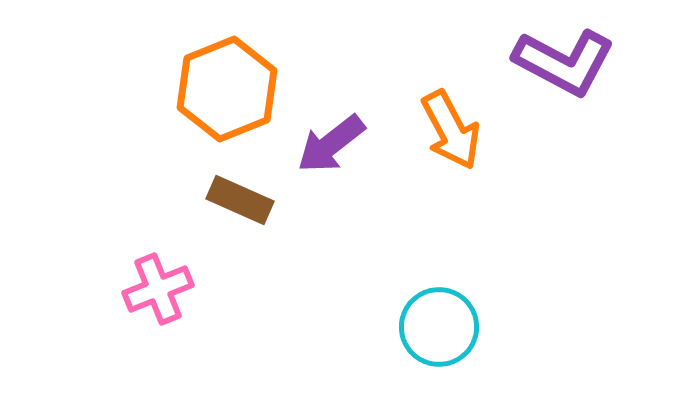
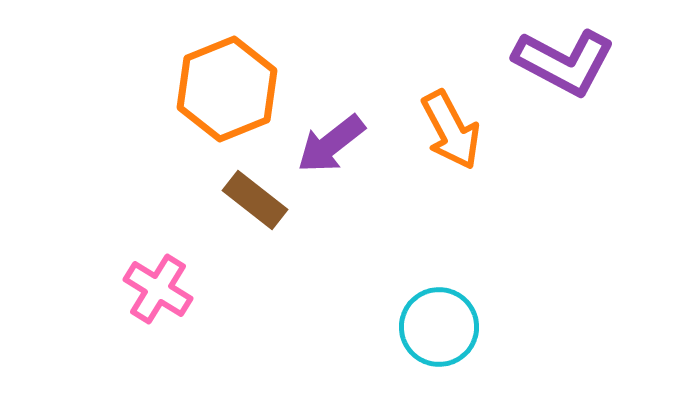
brown rectangle: moved 15 px right; rotated 14 degrees clockwise
pink cross: rotated 36 degrees counterclockwise
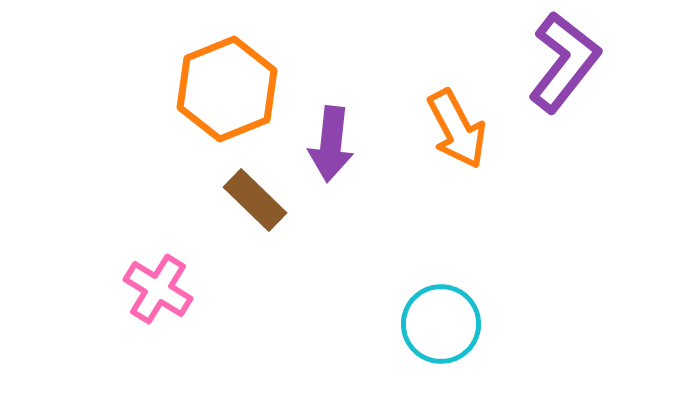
purple L-shape: rotated 80 degrees counterclockwise
orange arrow: moved 6 px right, 1 px up
purple arrow: rotated 46 degrees counterclockwise
brown rectangle: rotated 6 degrees clockwise
cyan circle: moved 2 px right, 3 px up
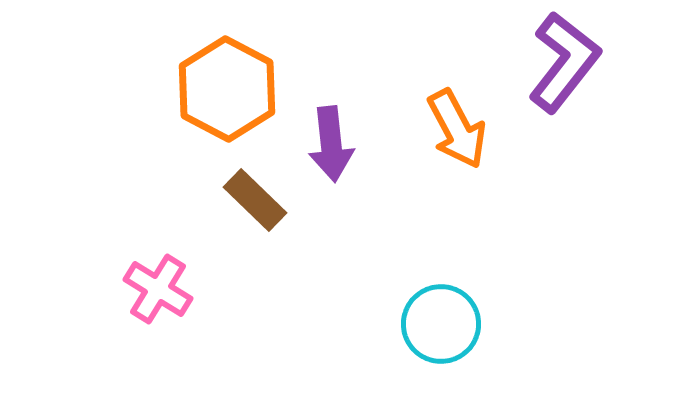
orange hexagon: rotated 10 degrees counterclockwise
purple arrow: rotated 12 degrees counterclockwise
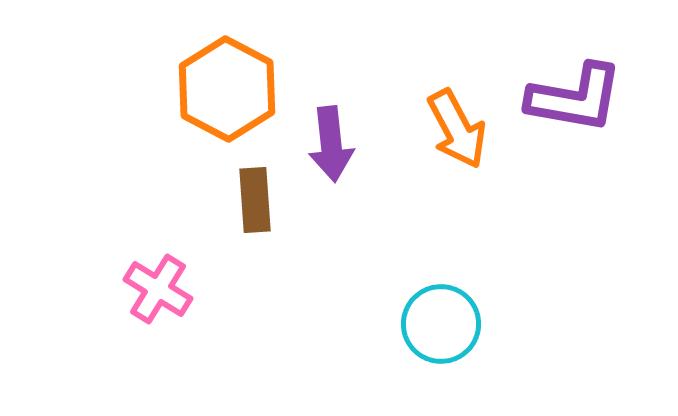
purple L-shape: moved 11 px right, 36 px down; rotated 62 degrees clockwise
brown rectangle: rotated 42 degrees clockwise
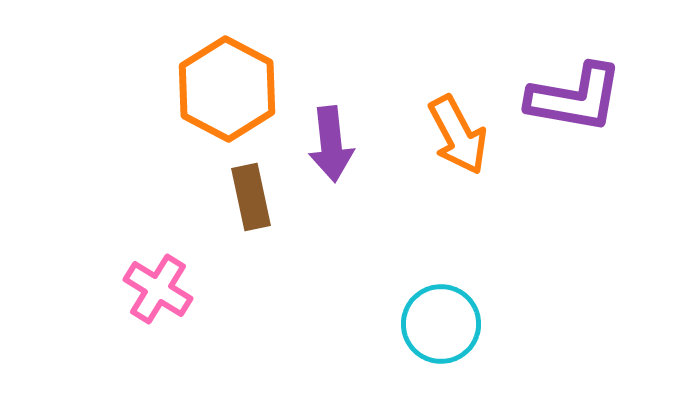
orange arrow: moved 1 px right, 6 px down
brown rectangle: moved 4 px left, 3 px up; rotated 8 degrees counterclockwise
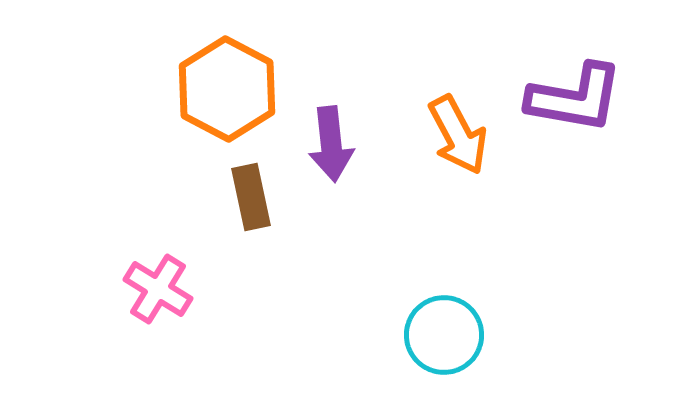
cyan circle: moved 3 px right, 11 px down
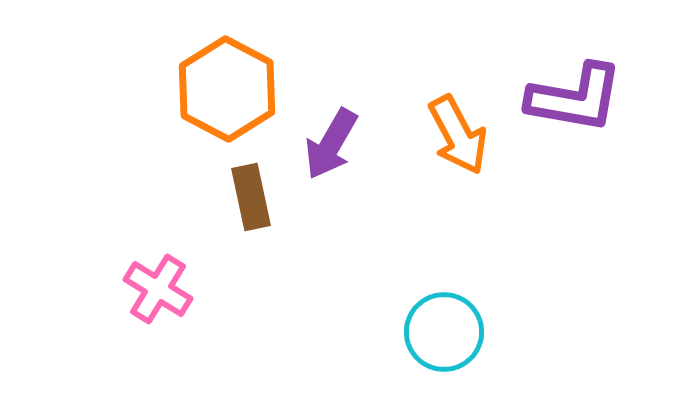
purple arrow: rotated 36 degrees clockwise
cyan circle: moved 3 px up
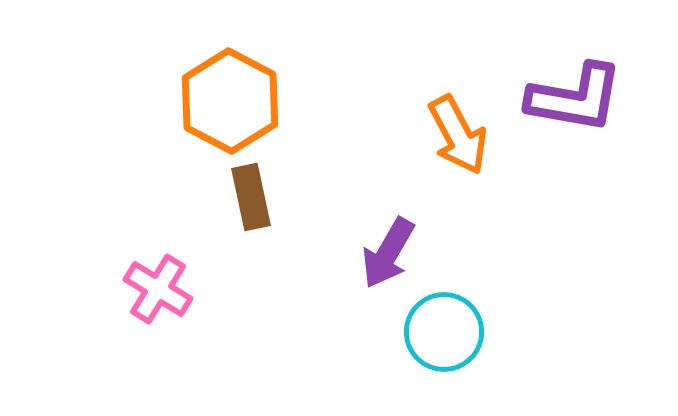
orange hexagon: moved 3 px right, 12 px down
purple arrow: moved 57 px right, 109 px down
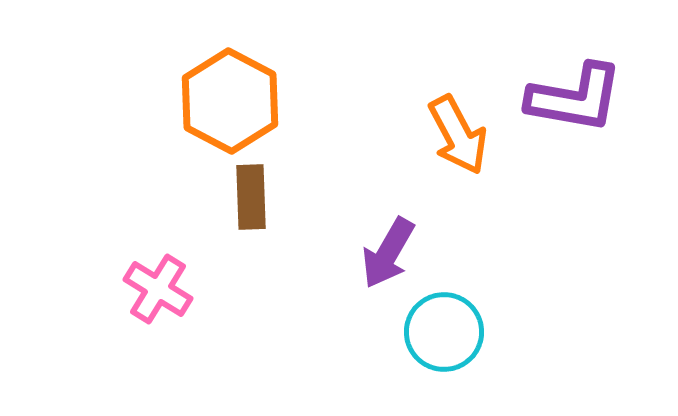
brown rectangle: rotated 10 degrees clockwise
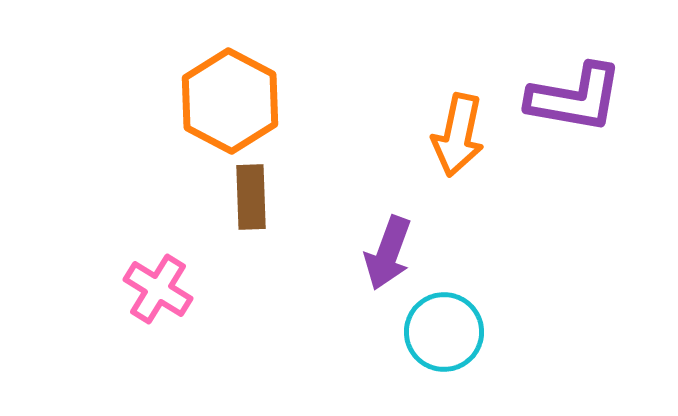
orange arrow: rotated 40 degrees clockwise
purple arrow: rotated 10 degrees counterclockwise
